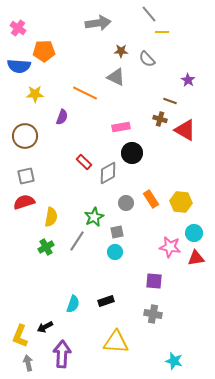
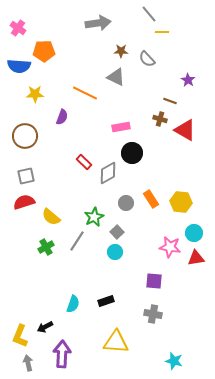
yellow semicircle at (51, 217): rotated 120 degrees clockwise
gray square at (117, 232): rotated 32 degrees counterclockwise
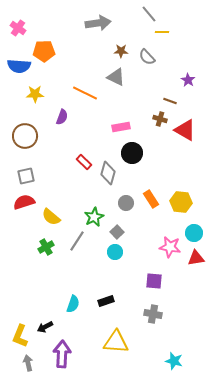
gray semicircle at (147, 59): moved 2 px up
gray diamond at (108, 173): rotated 45 degrees counterclockwise
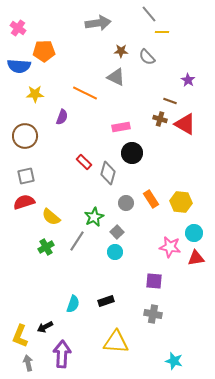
red triangle at (185, 130): moved 6 px up
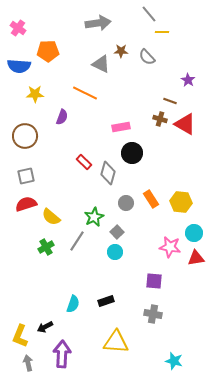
orange pentagon at (44, 51): moved 4 px right
gray triangle at (116, 77): moved 15 px left, 13 px up
red semicircle at (24, 202): moved 2 px right, 2 px down
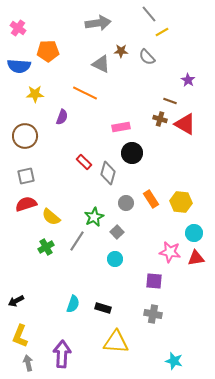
yellow line at (162, 32): rotated 32 degrees counterclockwise
pink star at (170, 247): moved 5 px down
cyan circle at (115, 252): moved 7 px down
black rectangle at (106, 301): moved 3 px left, 7 px down; rotated 35 degrees clockwise
black arrow at (45, 327): moved 29 px left, 26 px up
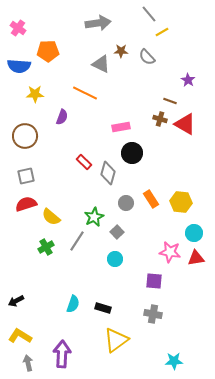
yellow L-shape at (20, 336): rotated 100 degrees clockwise
yellow triangle at (116, 342): moved 2 px up; rotated 40 degrees counterclockwise
cyan star at (174, 361): rotated 18 degrees counterclockwise
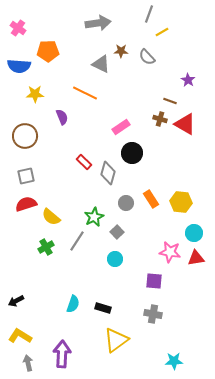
gray line at (149, 14): rotated 60 degrees clockwise
purple semicircle at (62, 117): rotated 42 degrees counterclockwise
pink rectangle at (121, 127): rotated 24 degrees counterclockwise
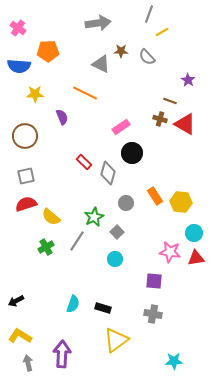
orange rectangle at (151, 199): moved 4 px right, 3 px up
